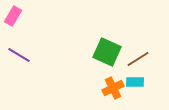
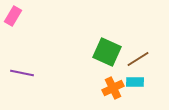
purple line: moved 3 px right, 18 px down; rotated 20 degrees counterclockwise
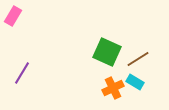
purple line: rotated 70 degrees counterclockwise
cyan rectangle: rotated 30 degrees clockwise
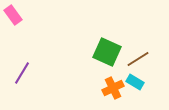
pink rectangle: moved 1 px up; rotated 66 degrees counterclockwise
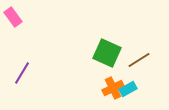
pink rectangle: moved 2 px down
green square: moved 1 px down
brown line: moved 1 px right, 1 px down
cyan rectangle: moved 7 px left, 7 px down; rotated 60 degrees counterclockwise
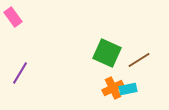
purple line: moved 2 px left
cyan rectangle: rotated 18 degrees clockwise
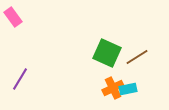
brown line: moved 2 px left, 3 px up
purple line: moved 6 px down
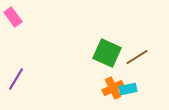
purple line: moved 4 px left
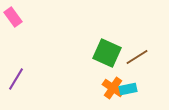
orange cross: rotated 30 degrees counterclockwise
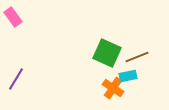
brown line: rotated 10 degrees clockwise
cyan rectangle: moved 13 px up
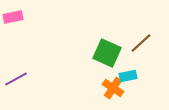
pink rectangle: rotated 66 degrees counterclockwise
brown line: moved 4 px right, 14 px up; rotated 20 degrees counterclockwise
purple line: rotated 30 degrees clockwise
